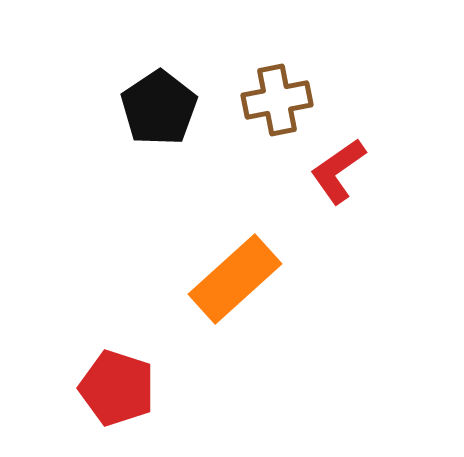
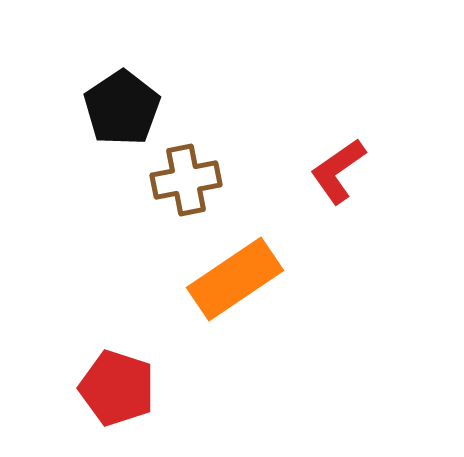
brown cross: moved 91 px left, 80 px down
black pentagon: moved 37 px left
orange rectangle: rotated 8 degrees clockwise
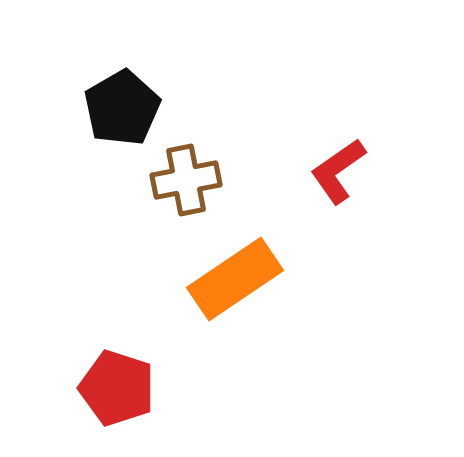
black pentagon: rotated 4 degrees clockwise
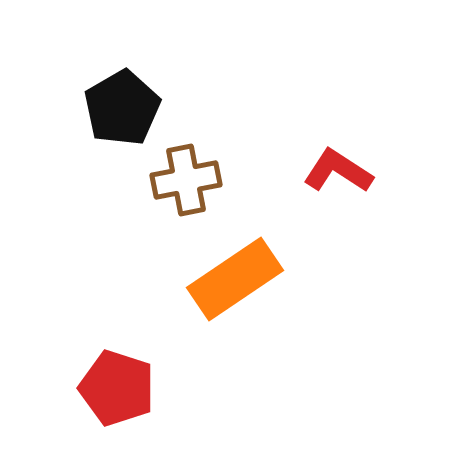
red L-shape: rotated 68 degrees clockwise
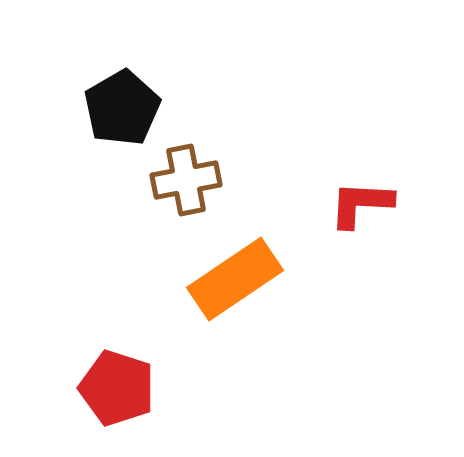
red L-shape: moved 23 px right, 33 px down; rotated 30 degrees counterclockwise
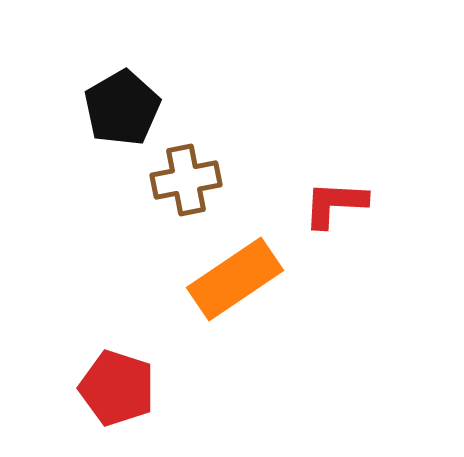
red L-shape: moved 26 px left
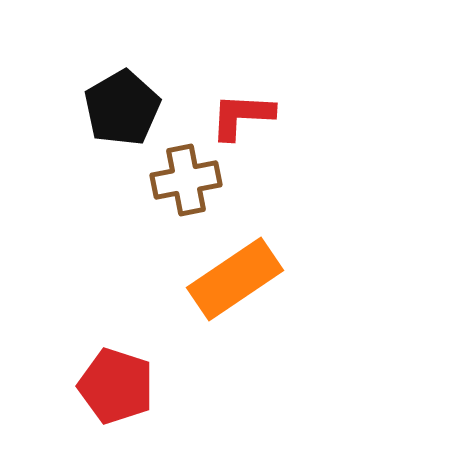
red L-shape: moved 93 px left, 88 px up
red pentagon: moved 1 px left, 2 px up
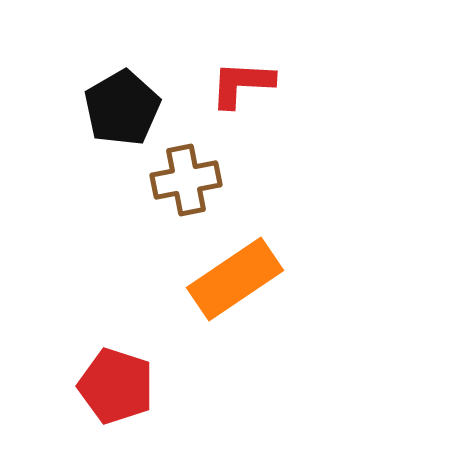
red L-shape: moved 32 px up
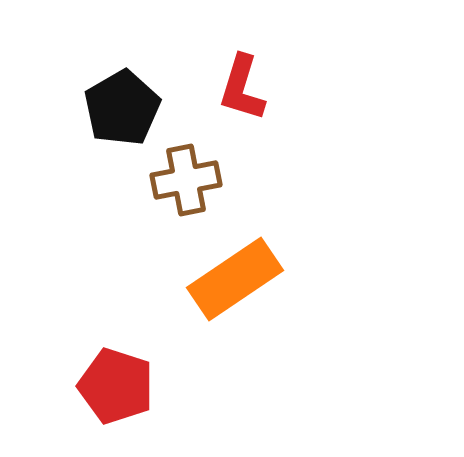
red L-shape: moved 4 px down; rotated 76 degrees counterclockwise
